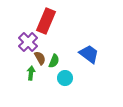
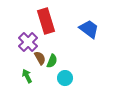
red rectangle: rotated 40 degrees counterclockwise
blue trapezoid: moved 25 px up
green semicircle: moved 2 px left
green arrow: moved 4 px left, 3 px down; rotated 32 degrees counterclockwise
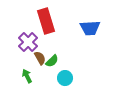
blue trapezoid: moved 1 px right, 1 px up; rotated 140 degrees clockwise
green semicircle: rotated 24 degrees clockwise
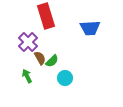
red rectangle: moved 5 px up
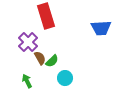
blue trapezoid: moved 11 px right
green arrow: moved 5 px down
